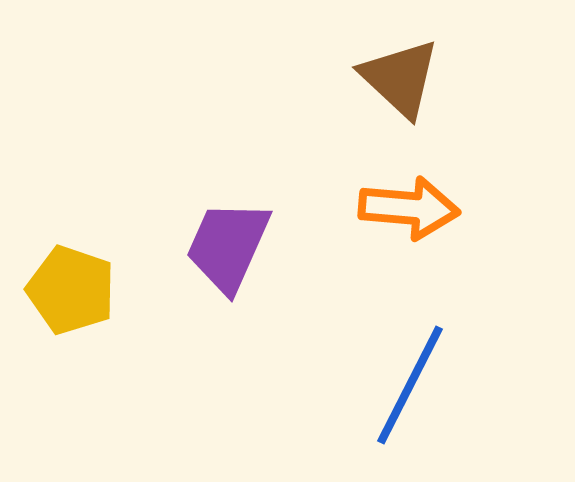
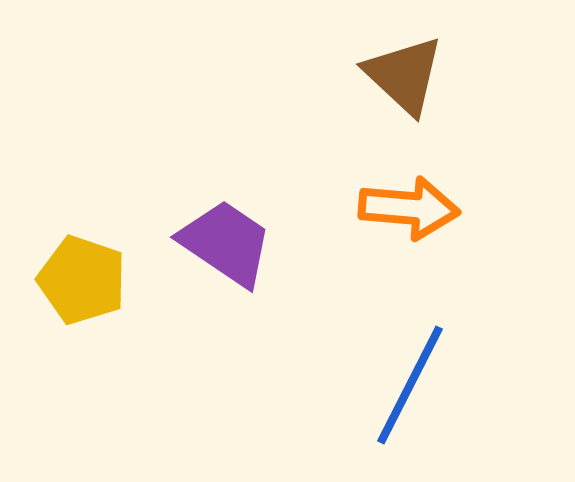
brown triangle: moved 4 px right, 3 px up
purple trapezoid: moved 2 px left, 3 px up; rotated 100 degrees clockwise
yellow pentagon: moved 11 px right, 10 px up
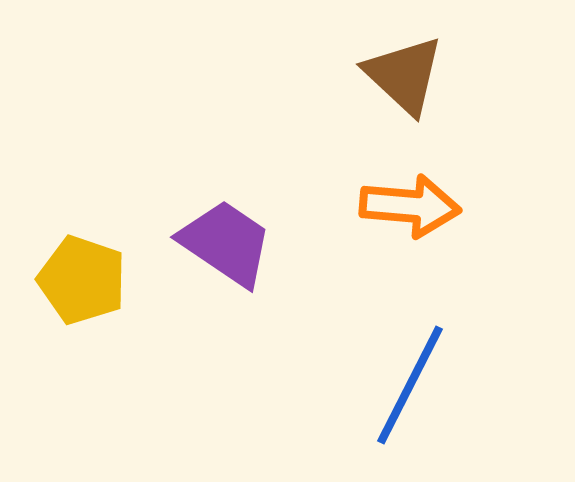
orange arrow: moved 1 px right, 2 px up
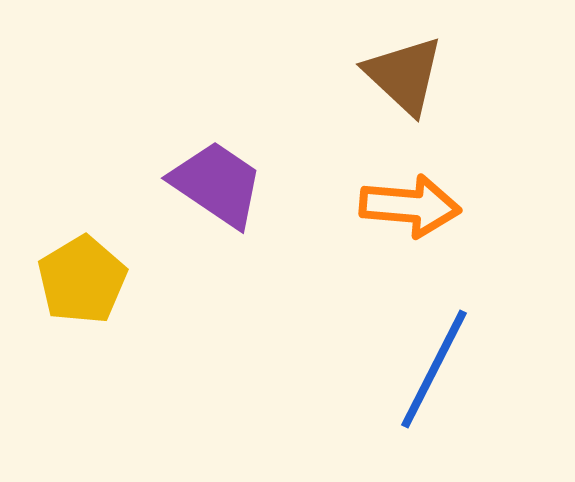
purple trapezoid: moved 9 px left, 59 px up
yellow pentagon: rotated 22 degrees clockwise
blue line: moved 24 px right, 16 px up
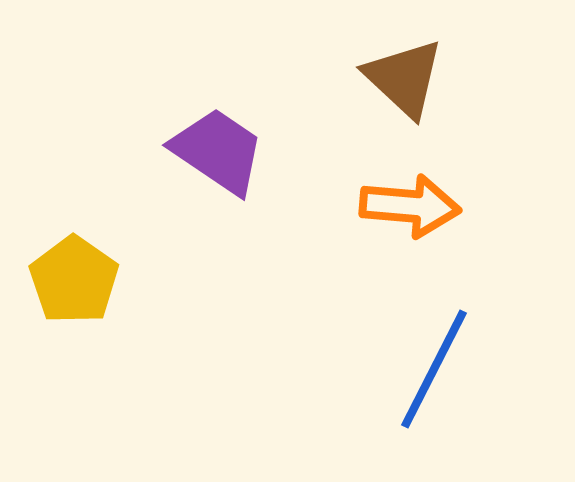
brown triangle: moved 3 px down
purple trapezoid: moved 1 px right, 33 px up
yellow pentagon: moved 8 px left; rotated 6 degrees counterclockwise
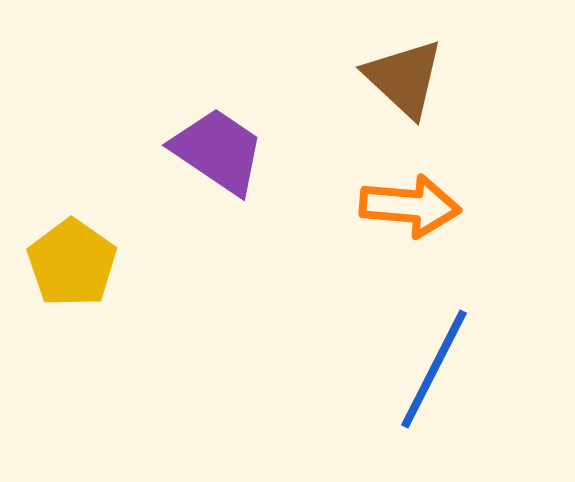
yellow pentagon: moved 2 px left, 17 px up
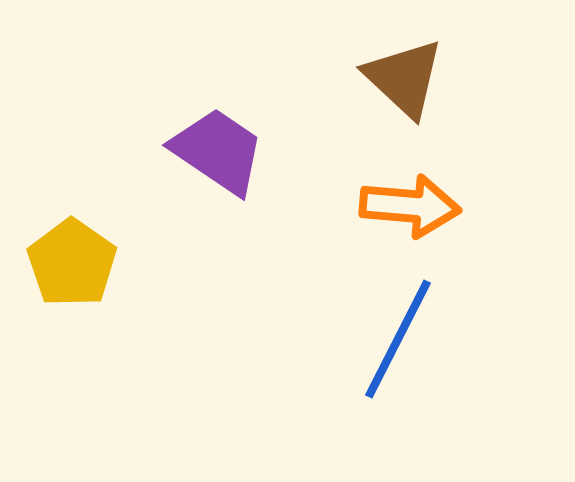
blue line: moved 36 px left, 30 px up
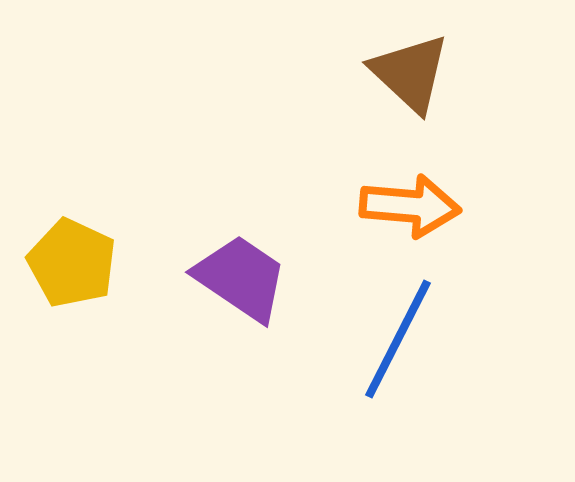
brown triangle: moved 6 px right, 5 px up
purple trapezoid: moved 23 px right, 127 px down
yellow pentagon: rotated 10 degrees counterclockwise
